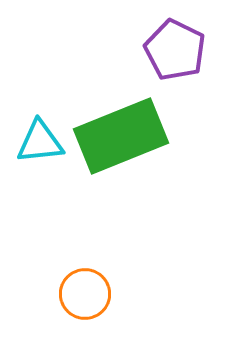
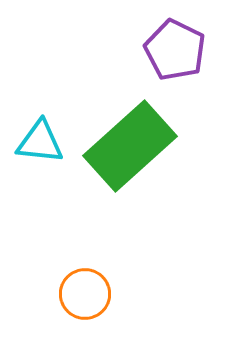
green rectangle: moved 9 px right, 10 px down; rotated 20 degrees counterclockwise
cyan triangle: rotated 12 degrees clockwise
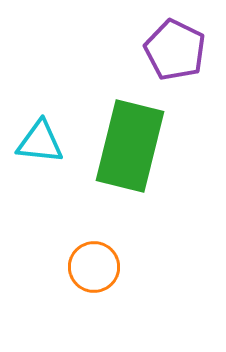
green rectangle: rotated 34 degrees counterclockwise
orange circle: moved 9 px right, 27 px up
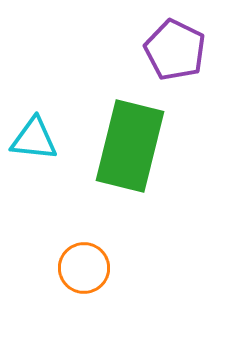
cyan triangle: moved 6 px left, 3 px up
orange circle: moved 10 px left, 1 px down
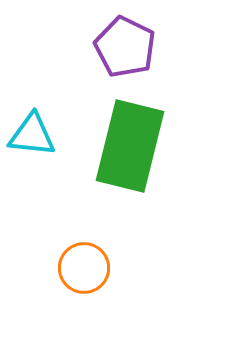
purple pentagon: moved 50 px left, 3 px up
cyan triangle: moved 2 px left, 4 px up
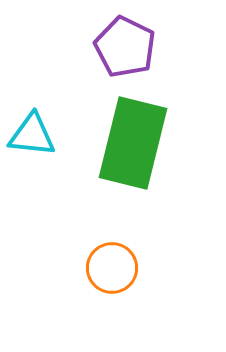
green rectangle: moved 3 px right, 3 px up
orange circle: moved 28 px right
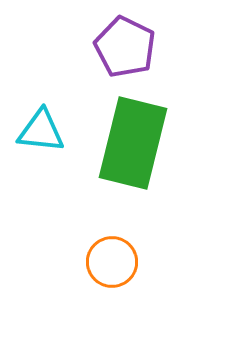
cyan triangle: moved 9 px right, 4 px up
orange circle: moved 6 px up
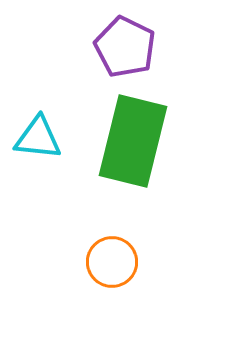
cyan triangle: moved 3 px left, 7 px down
green rectangle: moved 2 px up
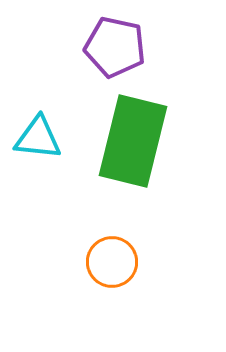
purple pentagon: moved 10 px left; rotated 14 degrees counterclockwise
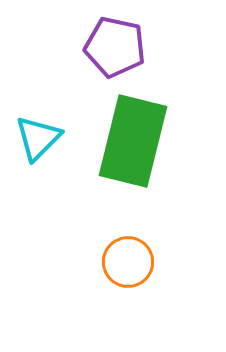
cyan triangle: rotated 51 degrees counterclockwise
orange circle: moved 16 px right
